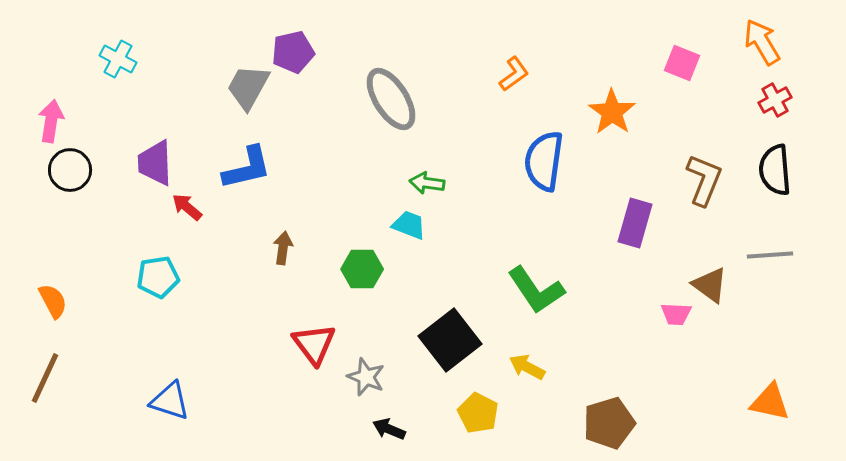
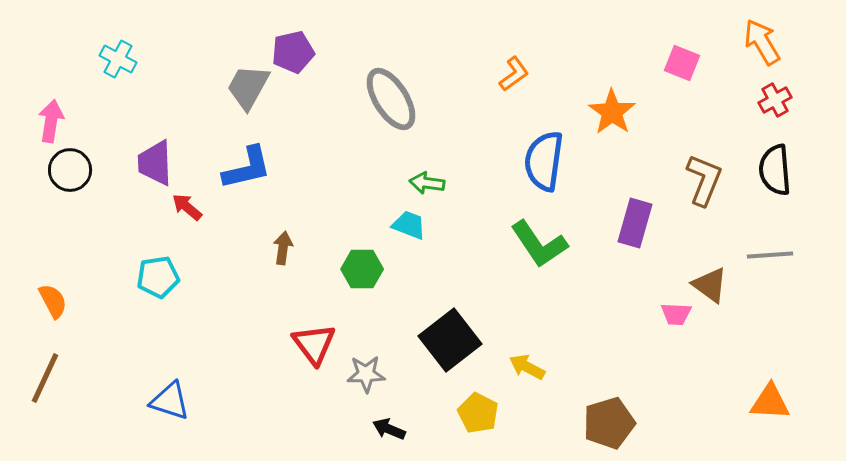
green L-shape: moved 3 px right, 46 px up
gray star: moved 3 px up; rotated 24 degrees counterclockwise
orange triangle: rotated 9 degrees counterclockwise
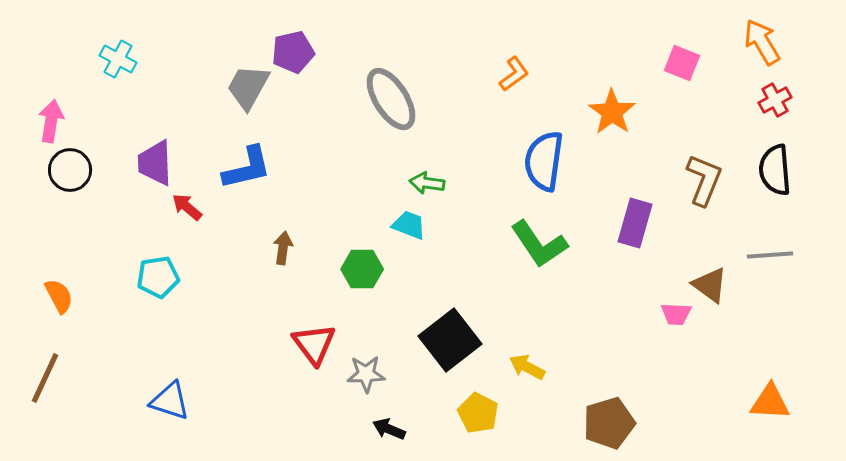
orange semicircle: moved 6 px right, 5 px up
